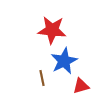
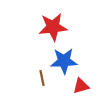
red star: moved 1 px right, 3 px up; rotated 12 degrees counterclockwise
blue star: rotated 24 degrees clockwise
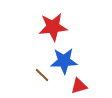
brown line: moved 3 px up; rotated 35 degrees counterclockwise
red triangle: moved 2 px left
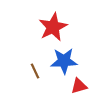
red star: rotated 20 degrees counterclockwise
brown line: moved 7 px left, 4 px up; rotated 21 degrees clockwise
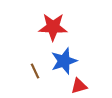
red star: rotated 28 degrees clockwise
blue star: rotated 16 degrees counterclockwise
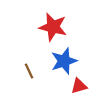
red star: rotated 12 degrees clockwise
brown line: moved 6 px left
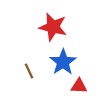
blue star: moved 1 px left, 1 px down; rotated 16 degrees counterclockwise
red triangle: rotated 18 degrees clockwise
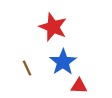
red star: rotated 8 degrees clockwise
brown line: moved 2 px left, 3 px up
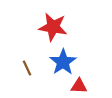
red star: rotated 12 degrees counterclockwise
